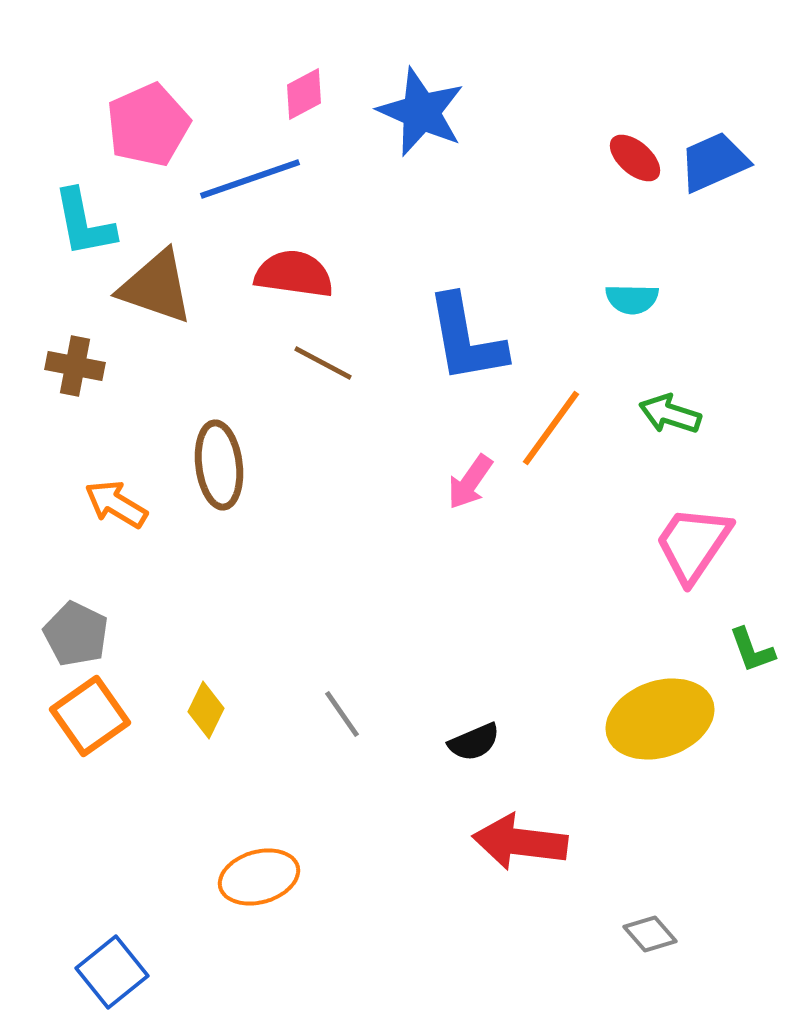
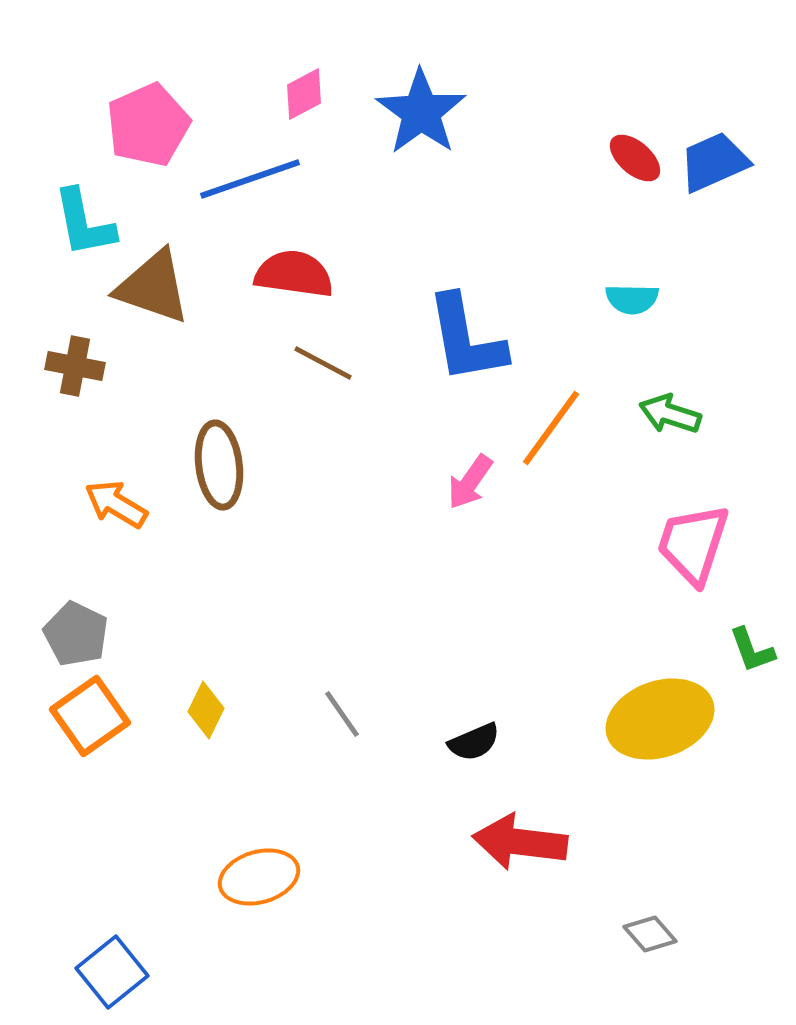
blue star: rotated 12 degrees clockwise
brown triangle: moved 3 px left
pink trapezoid: rotated 16 degrees counterclockwise
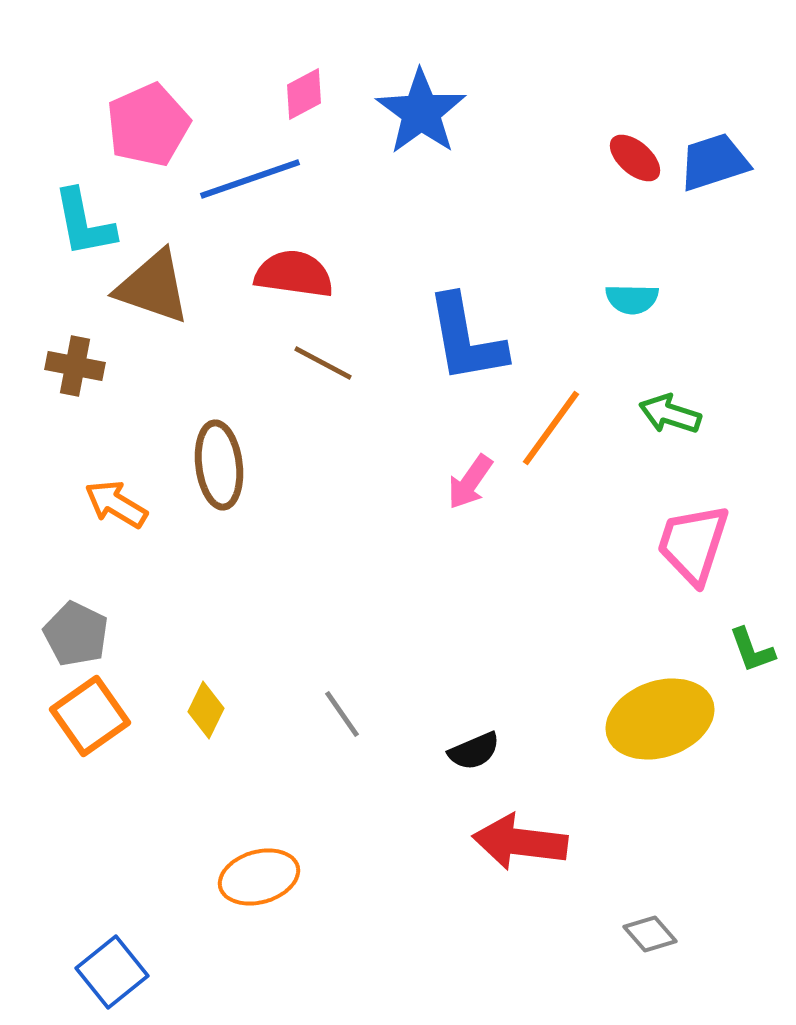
blue trapezoid: rotated 6 degrees clockwise
black semicircle: moved 9 px down
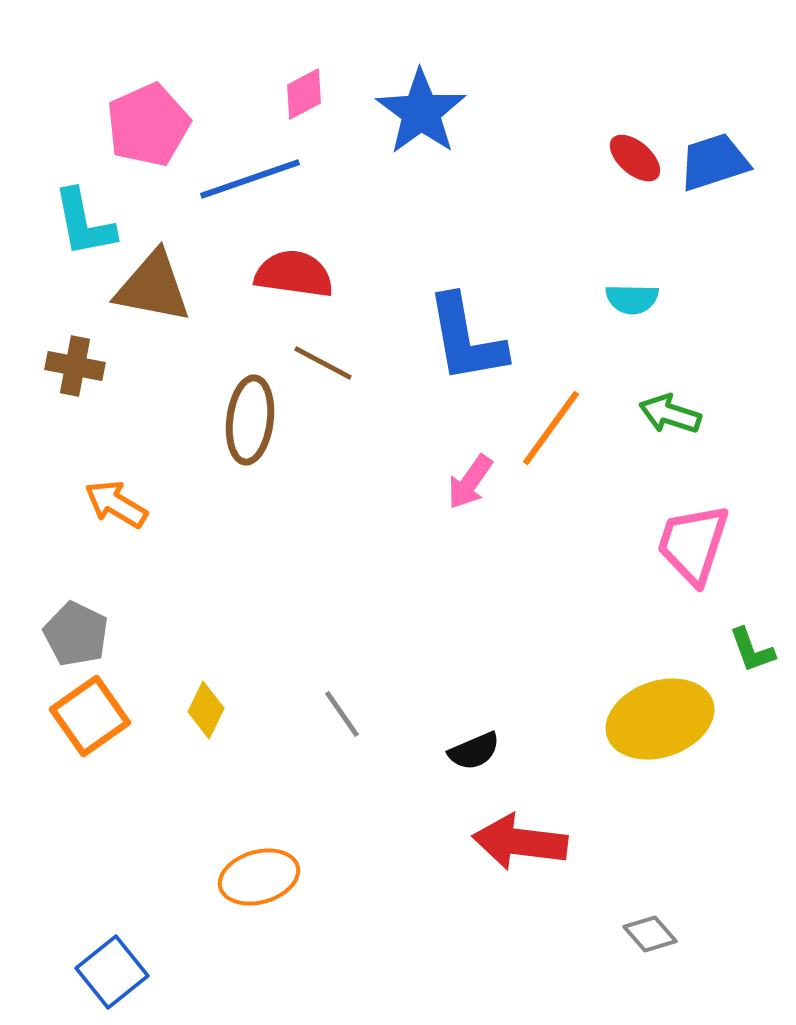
brown triangle: rotated 8 degrees counterclockwise
brown ellipse: moved 31 px right, 45 px up; rotated 14 degrees clockwise
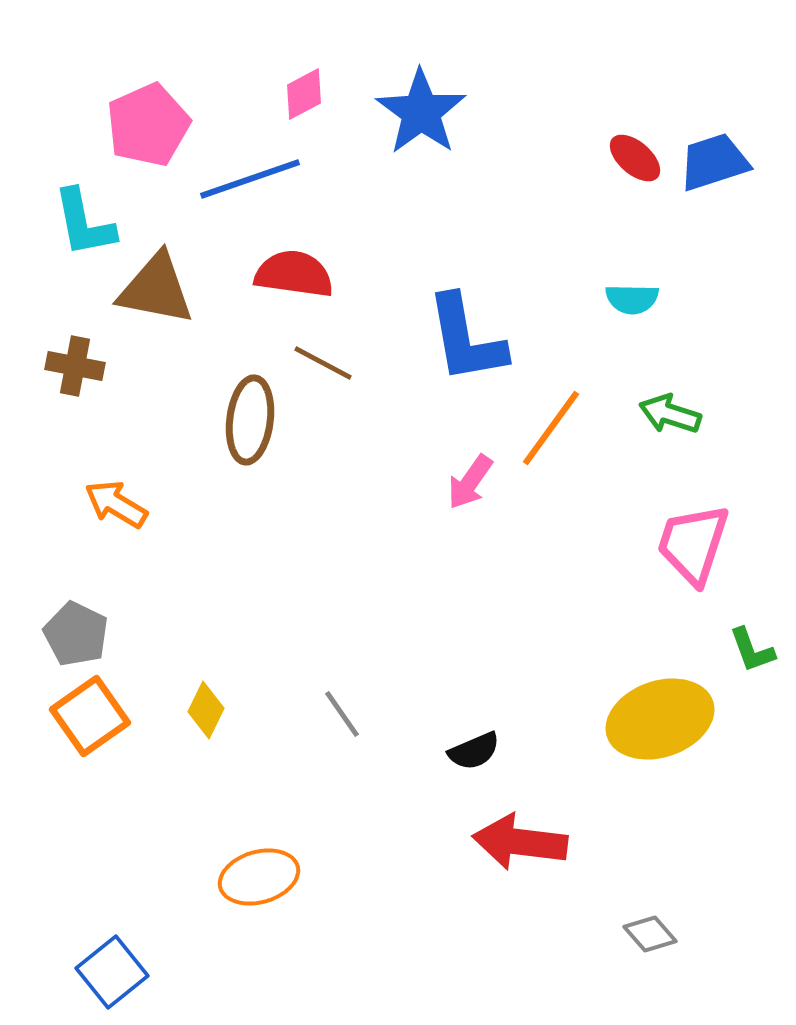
brown triangle: moved 3 px right, 2 px down
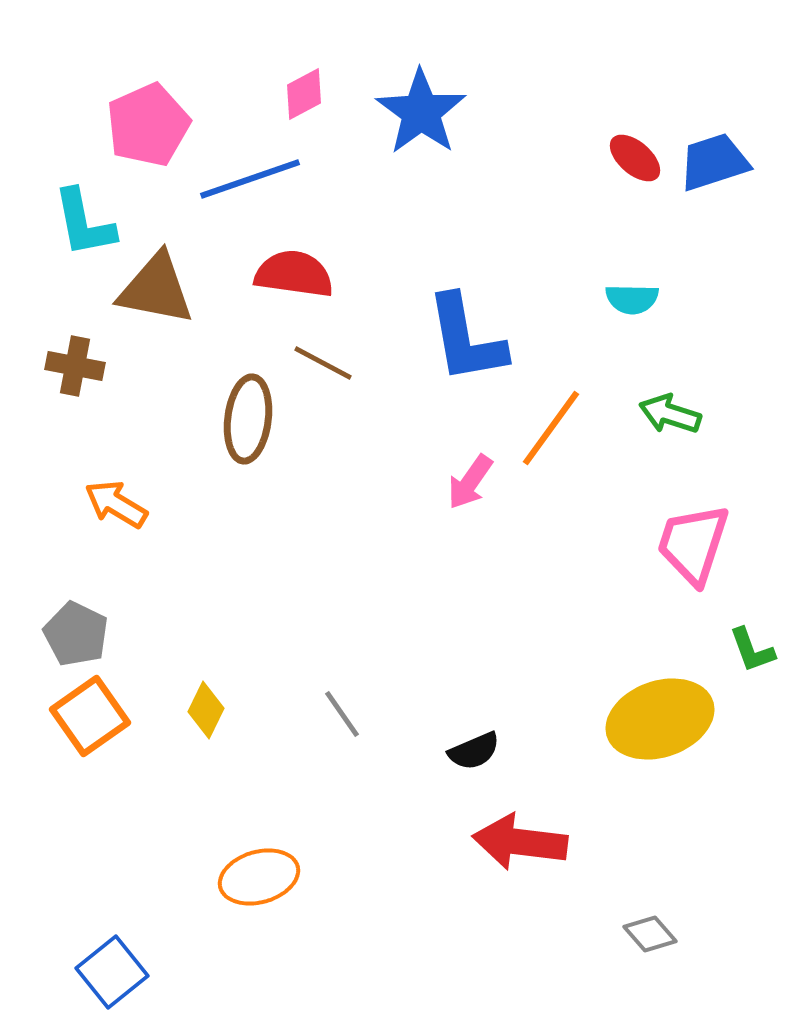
brown ellipse: moved 2 px left, 1 px up
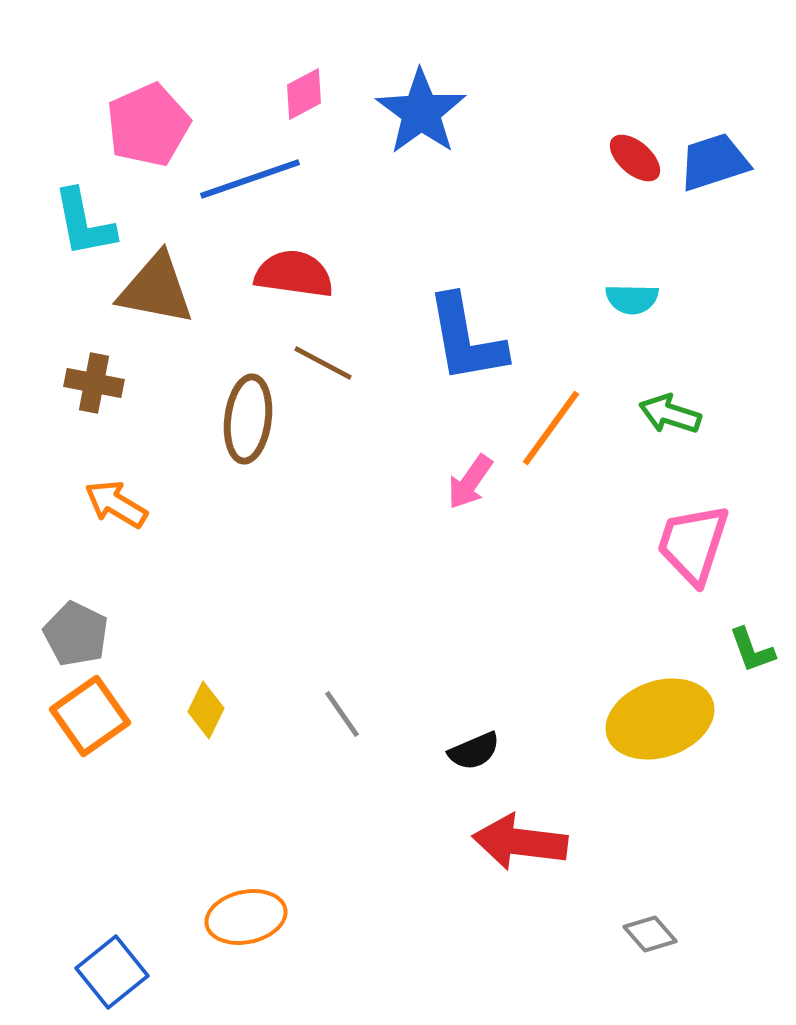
brown cross: moved 19 px right, 17 px down
orange ellipse: moved 13 px left, 40 px down; rotated 4 degrees clockwise
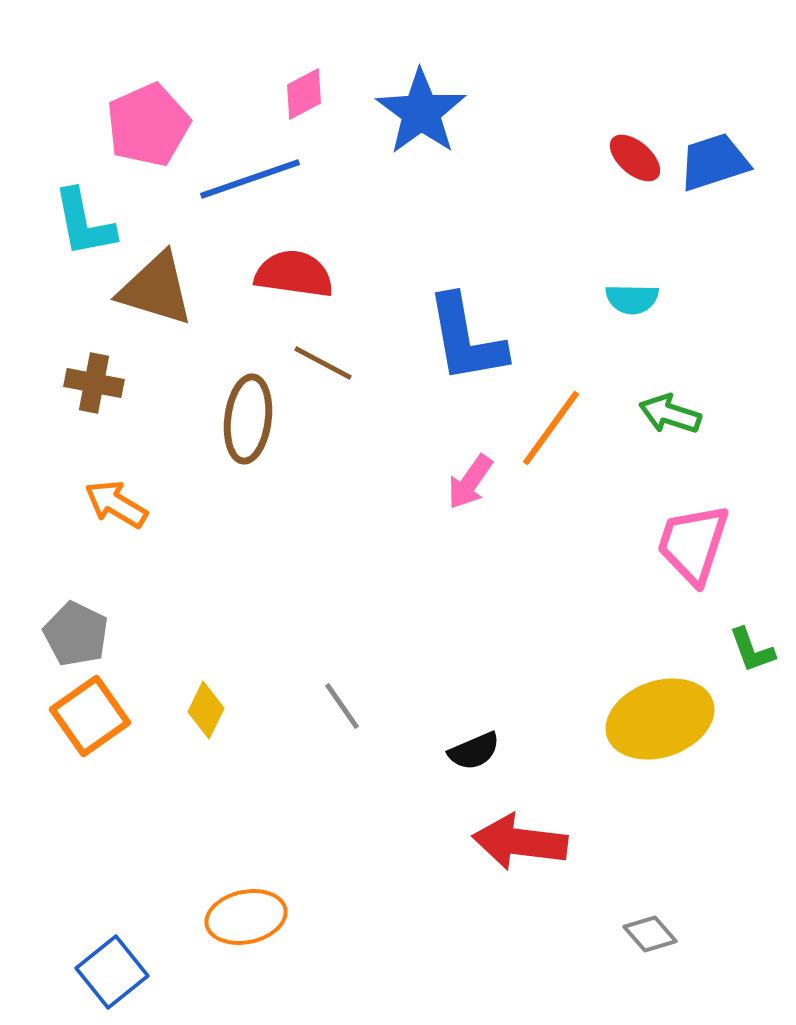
brown triangle: rotated 6 degrees clockwise
gray line: moved 8 px up
